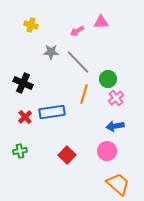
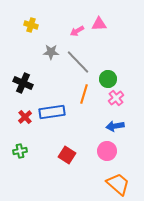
pink triangle: moved 2 px left, 2 px down
red square: rotated 12 degrees counterclockwise
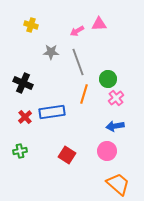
gray line: rotated 24 degrees clockwise
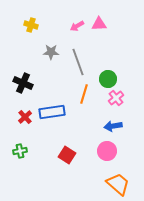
pink arrow: moved 5 px up
blue arrow: moved 2 px left
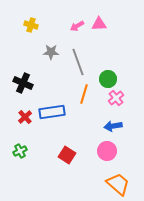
green cross: rotated 16 degrees counterclockwise
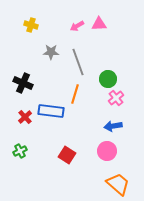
orange line: moved 9 px left
blue rectangle: moved 1 px left, 1 px up; rotated 15 degrees clockwise
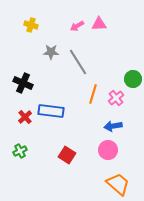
gray line: rotated 12 degrees counterclockwise
green circle: moved 25 px right
orange line: moved 18 px right
pink circle: moved 1 px right, 1 px up
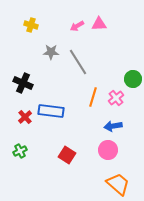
orange line: moved 3 px down
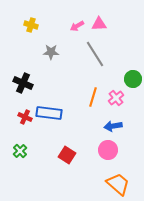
gray line: moved 17 px right, 8 px up
blue rectangle: moved 2 px left, 2 px down
red cross: rotated 24 degrees counterclockwise
green cross: rotated 16 degrees counterclockwise
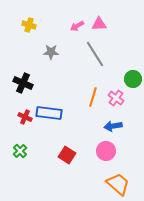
yellow cross: moved 2 px left
pink cross: rotated 14 degrees counterclockwise
pink circle: moved 2 px left, 1 px down
